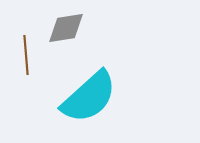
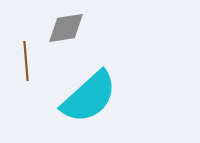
brown line: moved 6 px down
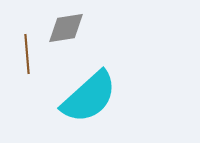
brown line: moved 1 px right, 7 px up
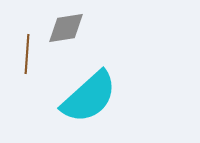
brown line: rotated 9 degrees clockwise
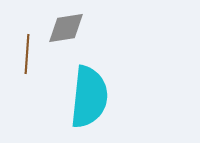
cyan semicircle: rotated 42 degrees counterclockwise
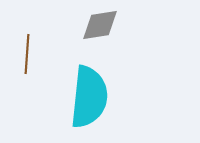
gray diamond: moved 34 px right, 3 px up
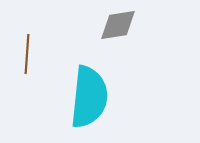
gray diamond: moved 18 px right
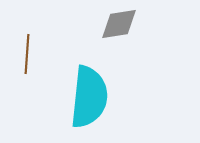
gray diamond: moved 1 px right, 1 px up
